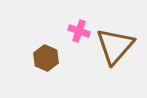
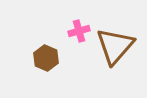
pink cross: rotated 35 degrees counterclockwise
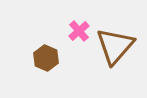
pink cross: rotated 25 degrees counterclockwise
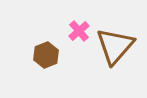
brown hexagon: moved 3 px up; rotated 15 degrees clockwise
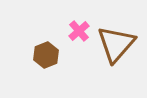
brown triangle: moved 1 px right, 2 px up
